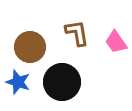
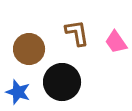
brown circle: moved 1 px left, 2 px down
blue star: moved 10 px down
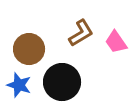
brown L-shape: moved 4 px right; rotated 68 degrees clockwise
blue star: moved 1 px right, 7 px up
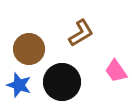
pink trapezoid: moved 29 px down
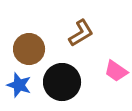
pink trapezoid: rotated 20 degrees counterclockwise
